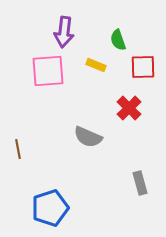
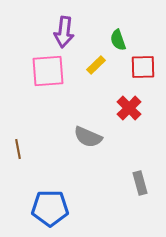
yellow rectangle: rotated 66 degrees counterclockwise
blue pentagon: rotated 18 degrees clockwise
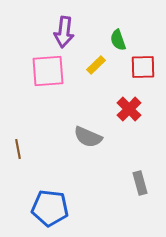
red cross: moved 1 px down
blue pentagon: rotated 6 degrees clockwise
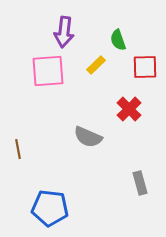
red square: moved 2 px right
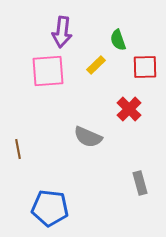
purple arrow: moved 2 px left
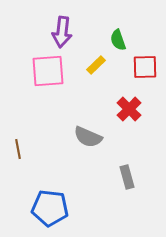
gray rectangle: moved 13 px left, 6 px up
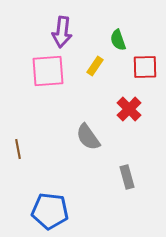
yellow rectangle: moved 1 px left, 1 px down; rotated 12 degrees counterclockwise
gray semicircle: rotated 32 degrees clockwise
blue pentagon: moved 3 px down
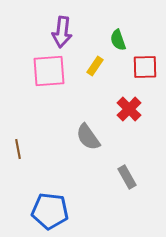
pink square: moved 1 px right
gray rectangle: rotated 15 degrees counterclockwise
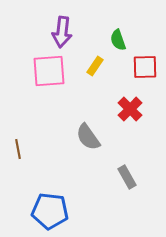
red cross: moved 1 px right
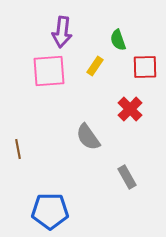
blue pentagon: rotated 6 degrees counterclockwise
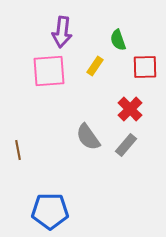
brown line: moved 1 px down
gray rectangle: moved 1 px left, 32 px up; rotated 70 degrees clockwise
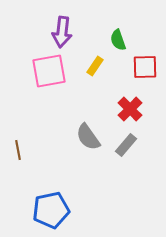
pink square: rotated 6 degrees counterclockwise
blue pentagon: moved 1 px right, 1 px up; rotated 12 degrees counterclockwise
